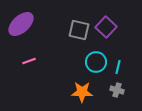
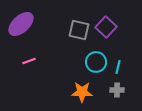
gray cross: rotated 16 degrees counterclockwise
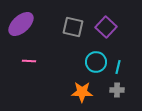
gray square: moved 6 px left, 3 px up
pink line: rotated 24 degrees clockwise
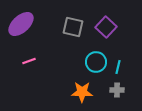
pink line: rotated 24 degrees counterclockwise
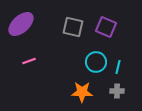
purple square: rotated 20 degrees counterclockwise
gray cross: moved 1 px down
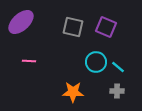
purple ellipse: moved 2 px up
pink line: rotated 24 degrees clockwise
cyan line: rotated 64 degrees counterclockwise
orange star: moved 9 px left
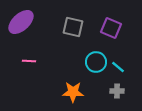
purple square: moved 5 px right, 1 px down
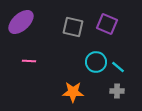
purple square: moved 4 px left, 4 px up
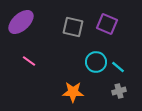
pink line: rotated 32 degrees clockwise
gray cross: moved 2 px right; rotated 16 degrees counterclockwise
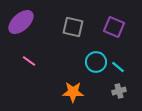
purple square: moved 7 px right, 3 px down
